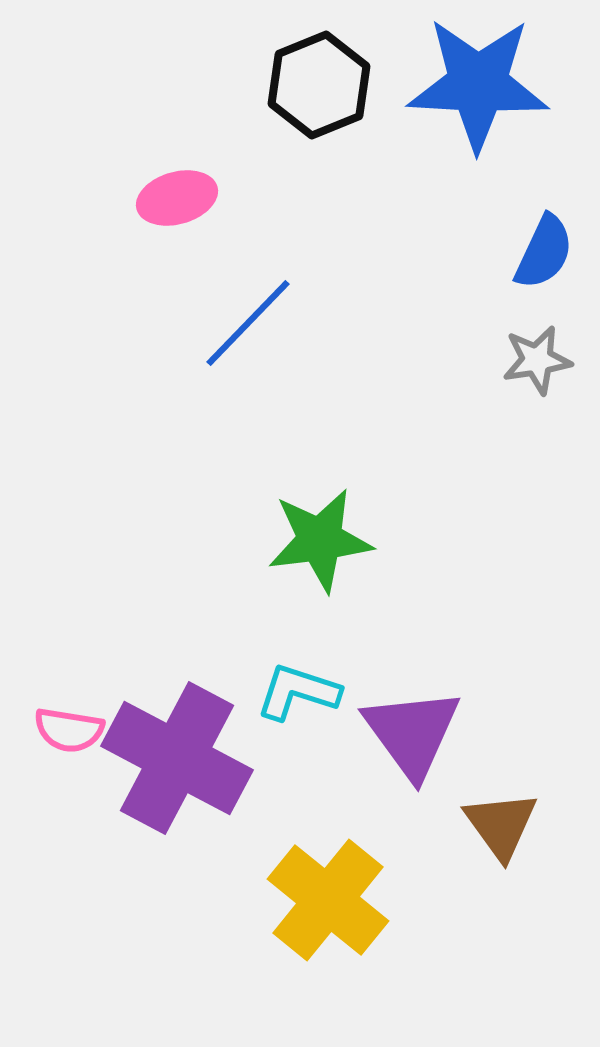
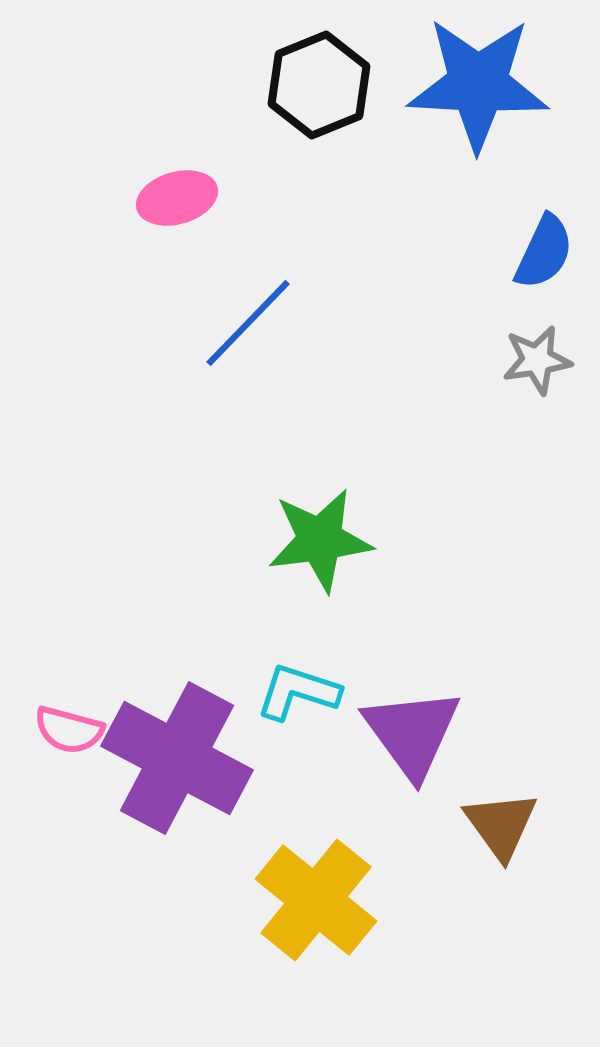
pink semicircle: rotated 6 degrees clockwise
yellow cross: moved 12 px left
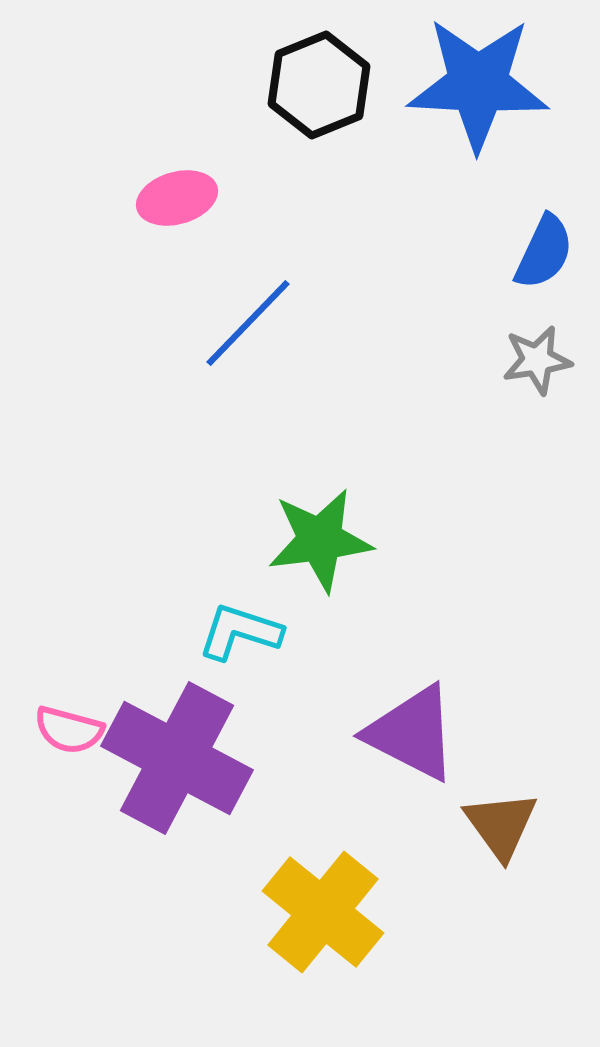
cyan L-shape: moved 58 px left, 60 px up
purple triangle: rotated 27 degrees counterclockwise
yellow cross: moved 7 px right, 12 px down
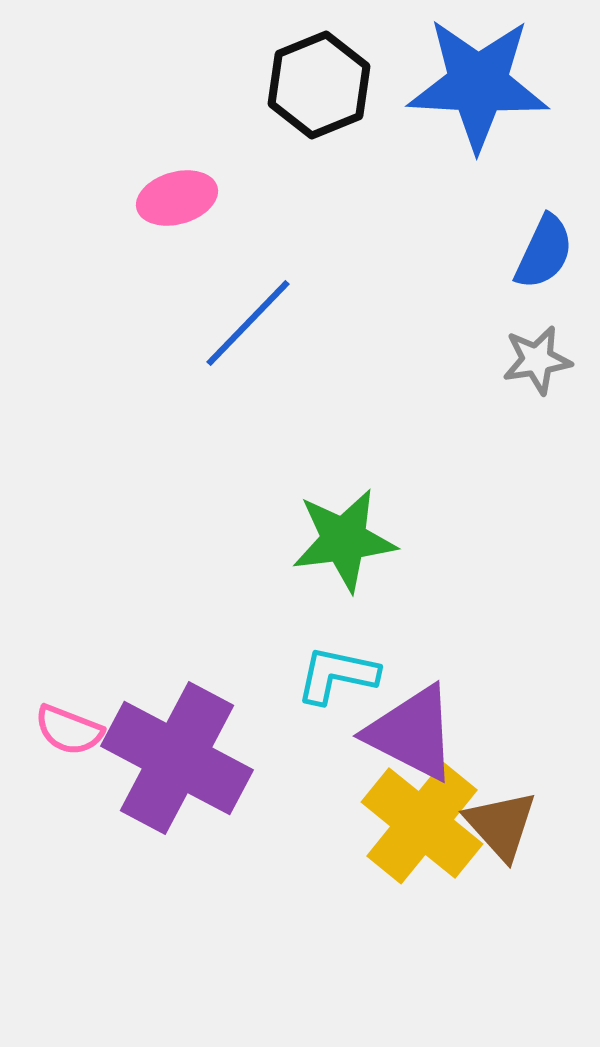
green star: moved 24 px right
cyan L-shape: moved 97 px right, 43 px down; rotated 6 degrees counterclockwise
pink semicircle: rotated 6 degrees clockwise
brown triangle: rotated 6 degrees counterclockwise
yellow cross: moved 99 px right, 89 px up
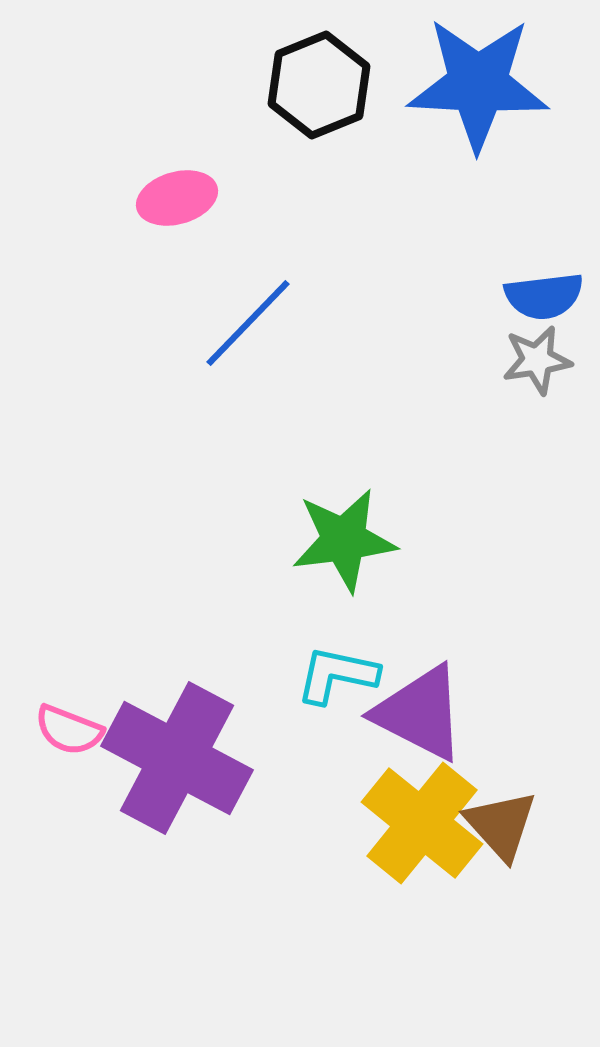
blue semicircle: moved 44 px down; rotated 58 degrees clockwise
purple triangle: moved 8 px right, 20 px up
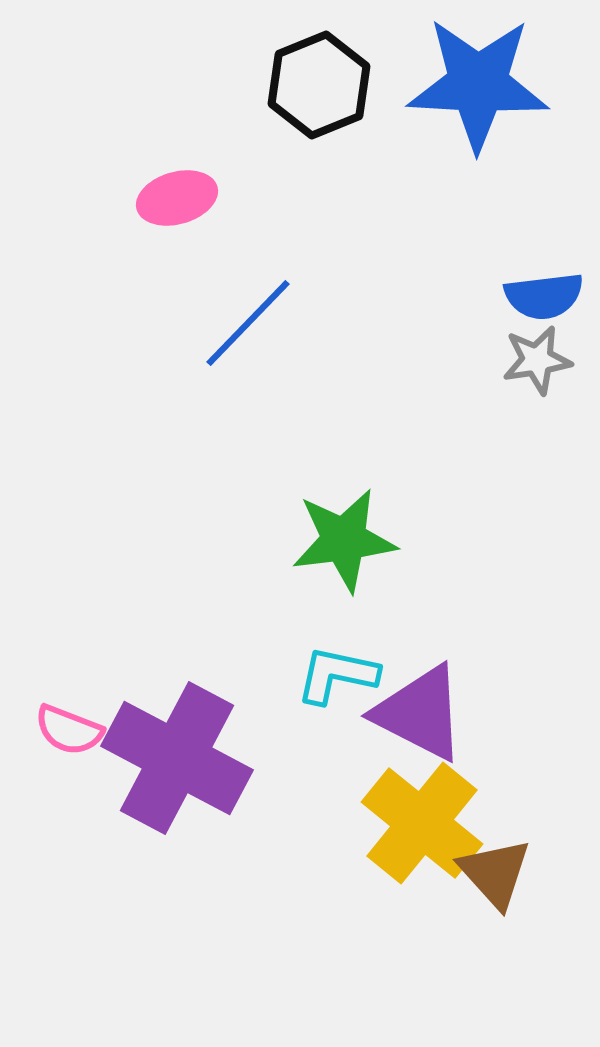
brown triangle: moved 6 px left, 48 px down
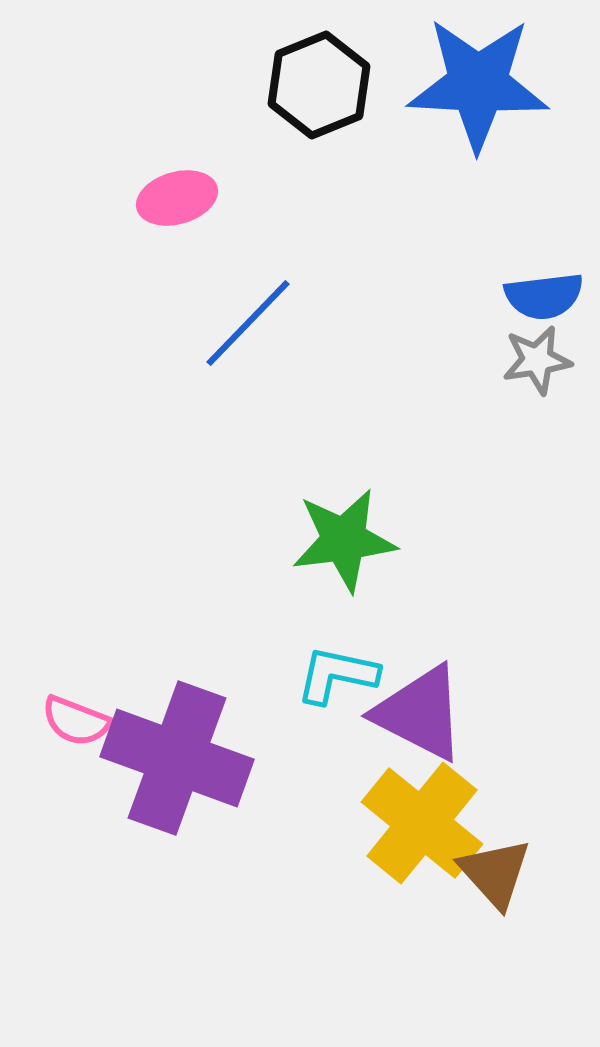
pink semicircle: moved 7 px right, 9 px up
purple cross: rotated 8 degrees counterclockwise
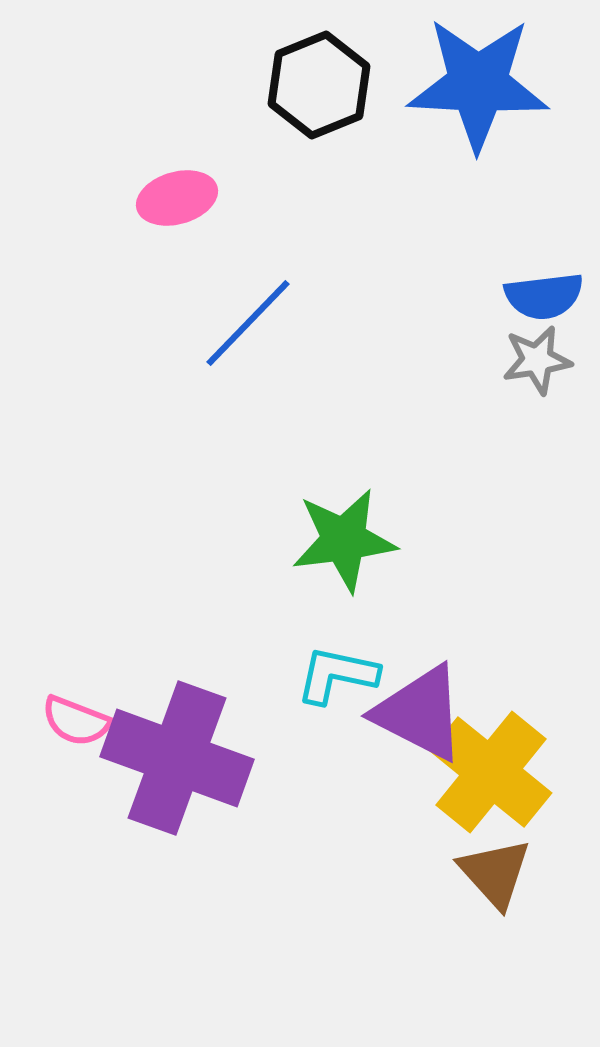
yellow cross: moved 69 px right, 51 px up
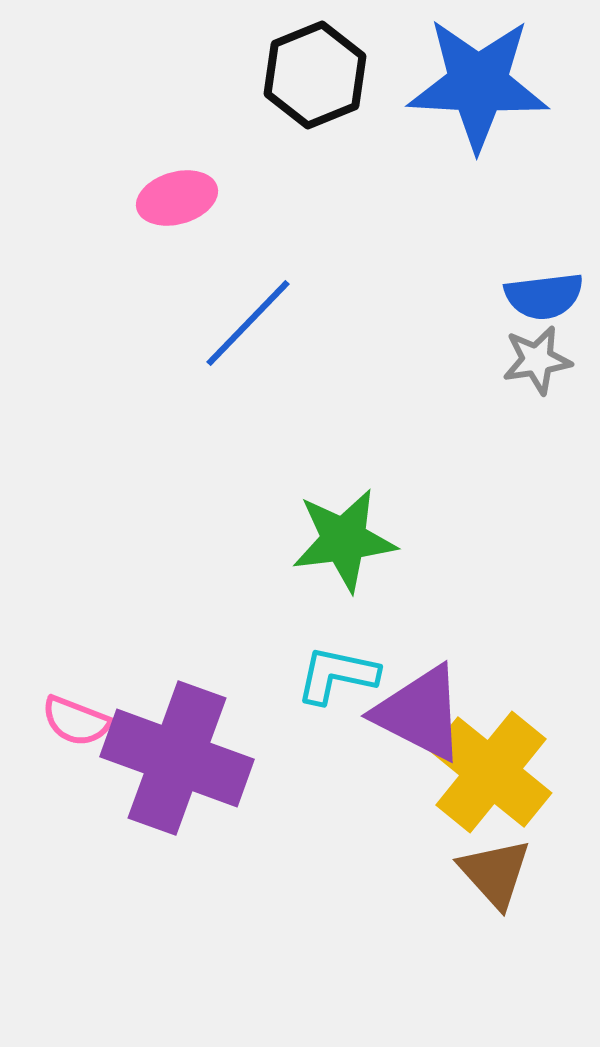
black hexagon: moved 4 px left, 10 px up
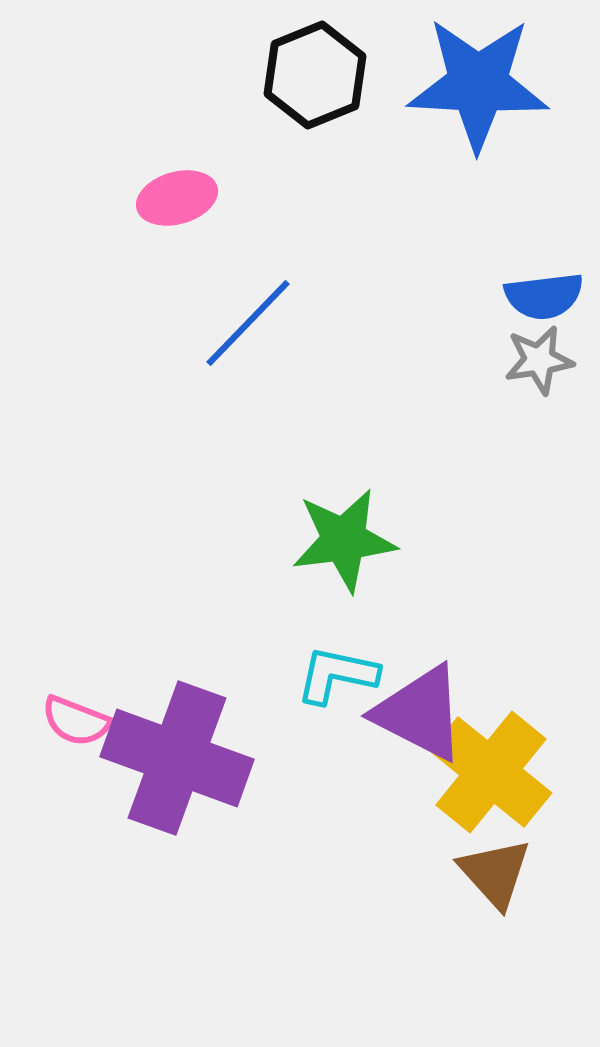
gray star: moved 2 px right
